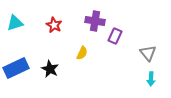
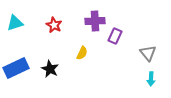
purple cross: rotated 12 degrees counterclockwise
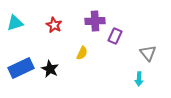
blue rectangle: moved 5 px right
cyan arrow: moved 12 px left
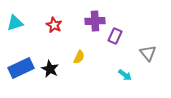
yellow semicircle: moved 3 px left, 4 px down
cyan arrow: moved 14 px left, 4 px up; rotated 56 degrees counterclockwise
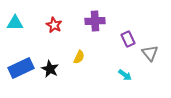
cyan triangle: rotated 18 degrees clockwise
purple rectangle: moved 13 px right, 3 px down; rotated 49 degrees counterclockwise
gray triangle: moved 2 px right
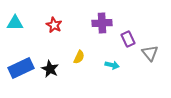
purple cross: moved 7 px right, 2 px down
cyan arrow: moved 13 px left, 10 px up; rotated 24 degrees counterclockwise
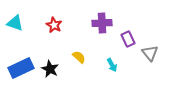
cyan triangle: rotated 18 degrees clockwise
yellow semicircle: rotated 72 degrees counterclockwise
cyan arrow: rotated 48 degrees clockwise
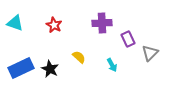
gray triangle: rotated 24 degrees clockwise
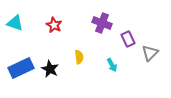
purple cross: rotated 24 degrees clockwise
yellow semicircle: rotated 40 degrees clockwise
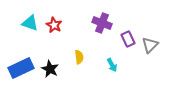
cyan triangle: moved 15 px right
gray triangle: moved 8 px up
